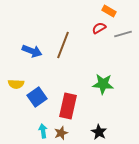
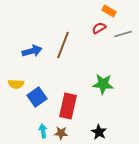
blue arrow: rotated 36 degrees counterclockwise
brown star: rotated 24 degrees clockwise
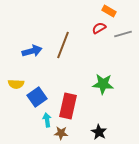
cyan arrow: moved 4 px right, 11 px up
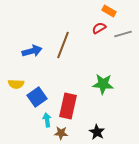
black star: moved 2 px left
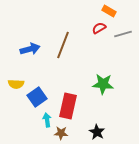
blue arrow: moved 2 px left, 2 px up
